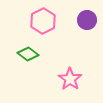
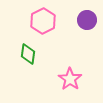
green diamond: rotated 60 degrees clockwise
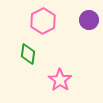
purple circle: moved 2 px right
pink star: moved 10 px left, 1 px down
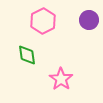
green diamond: moved 1 px left, 1 px down; rotated 15 degrees counterclockwise
pink star: moved 1 px right, 1 px up
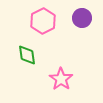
purple circle: moved 7 px left, 2 px up
